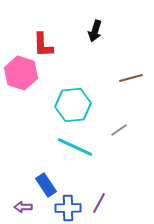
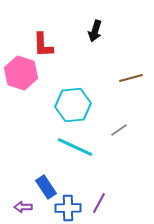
blue rectangle: moved 2 px down
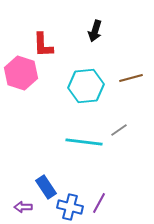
cyan hexagon: moved 13 px right, 19 px up
cyan line: moved 9 px right, 5 px up; rotated 18 degrees counterclockwise
blue cross: moved 2 px right, 1 px up; rotated 15 degrees clockwise
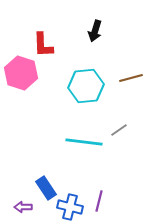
blue rectangle: moved 1 px down
purple line: moved 2 px up; rotated 15 degrees counterclockwise
